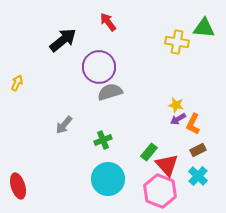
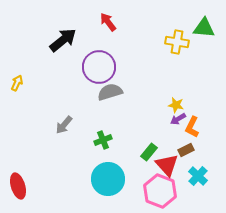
orange L-shape: moved 1 px left, 3 px down
brown rectangle: moved 12 px left
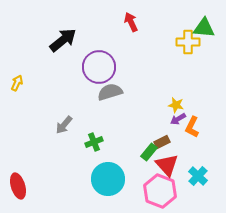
red arrow: moved 23 px right; rotated 12 degrees clockwise
yellow cross: moved 11 px right; rotated 10 degrees counterclockwise
green cross: moved 9 px left, 2 px down
brown rectangle: moved 24 px left, 8 px up
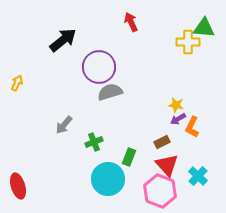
green rectangle: moved 20 px left, 5 px down; rotated 18 degrees counterclockwise
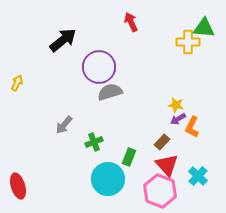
brown rectangle: rotated 21 degrees counterclockwise
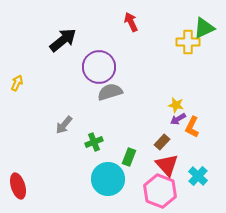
green triangle: rotated 30 degrees counterclockwise
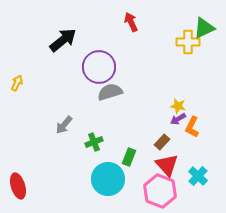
yellow star: moved 2 px right, 1 px down
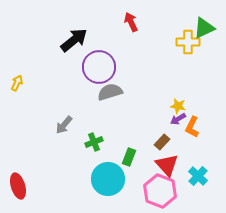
black arrow: moved 11 px right
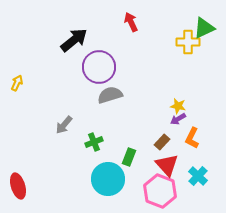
gray semicircle: moved 3 px down
orange L-shape: moved 11 px down
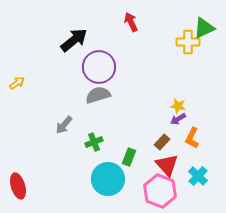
yellow arrow: rotated 28 degrees clockwise
gray semicircle: moved 12 px left
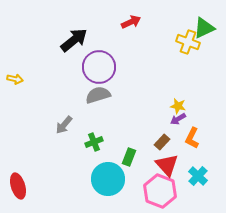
red arrow: rotated 90 degrees clockwise
yellow cross: rotated 20 degrees clockwise
yellow arrow: moved 2 px left, 4 px up; rotated 49 degrees clockwise
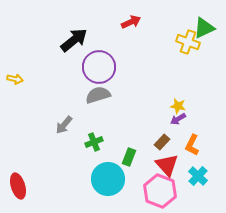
orange L-shape: moved 7 px down
